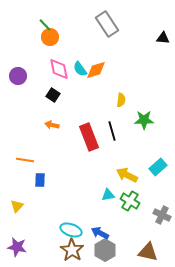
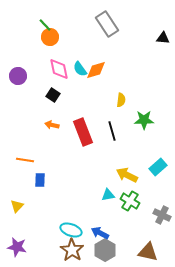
red rectangle: moved 6 px left, 5 px up
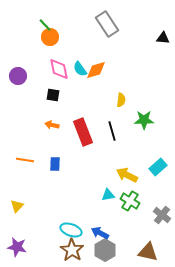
black square: rotated 24 degrees counterclockwise
blue rectangle: moved 15 px right, 16 px up
gray cross: rotated 12 degrees clockwise
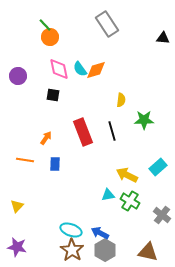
orange arrow: moved 6 px left, 13 px down; rotated 112 degrees clockwise
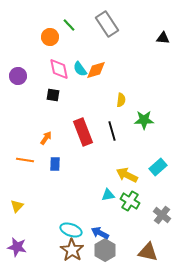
green line: moved 24 px right
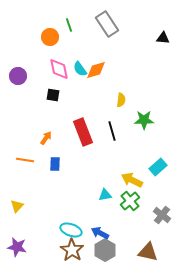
green line: rotated 24 degrees clockwise
yellow arrow: moved 5 px right, 5 px down
cyan triangle: moved 3 px left
green cross: rotated 18 degrees clockwise
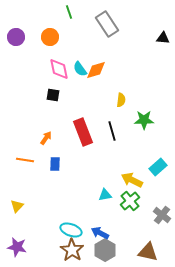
green line: moved 13 px up
purple circle: moved 2 px left, 39 px up
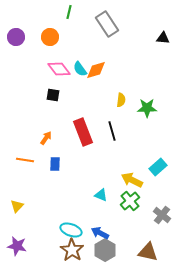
green line: rotated 32 degrees clockwise
pink diamond: rotated 25 degrees counterclockwise
green star: moved 3 px right, 12 px up
cyan triangle: moved 4 px left; rotated 32 degrees clockwise
purple star: moved 1 px up
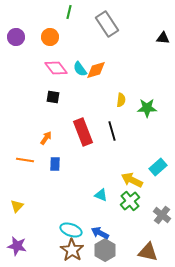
pink diamond: moved 3 px left, 1 px up
black square: moved 2 px down
